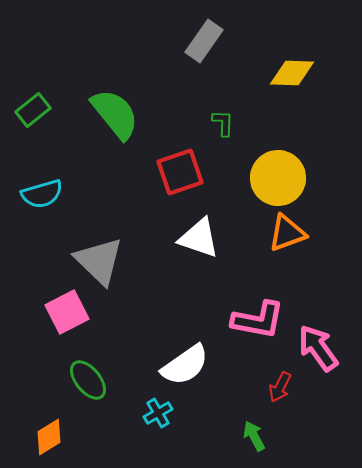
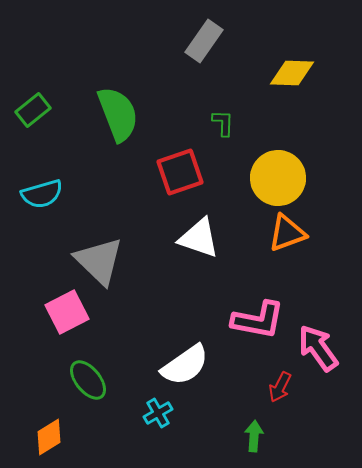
green semicircle: moved 3 px right; rotated 18 degrees clockwise
green arrow: rotated 32 degrees clockwise
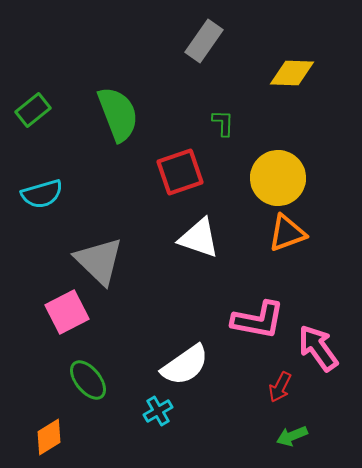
cyan cross: moved 2 px up
green arrow: moved 38 px right; rotated 116 degrees counterclockwise
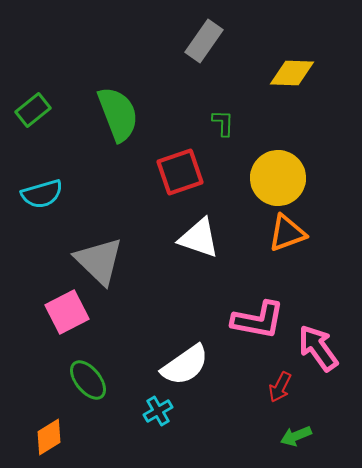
green arrow: moved 4 px right
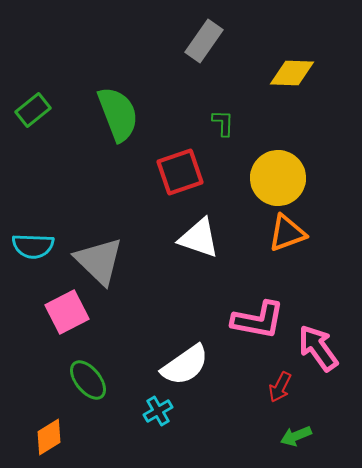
cyan semicircle: moved 9 px left, 52 px down; rotated 18 degrees clockwise
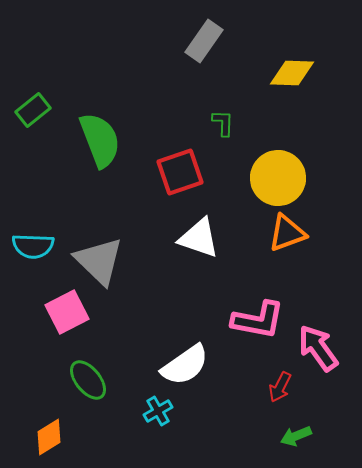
green semicircle: moved 18 px left, 26 px down
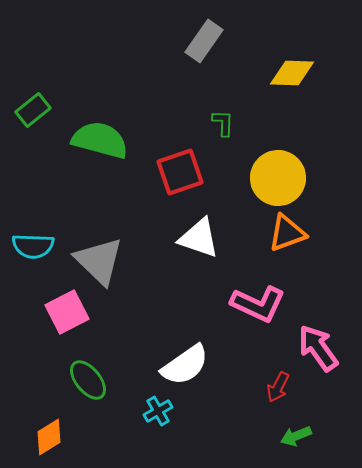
green semicircle: rotated 54 degrees counterclockwise
pink L-shape: moved 16 px up; rotated 14 degrees clockwise
red arrow: moved 2 px left
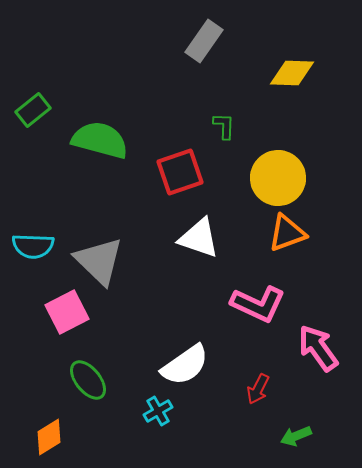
green L-shape: moved 1 px right, 3 px down
red arrow: moved 20 px left, 2 px down
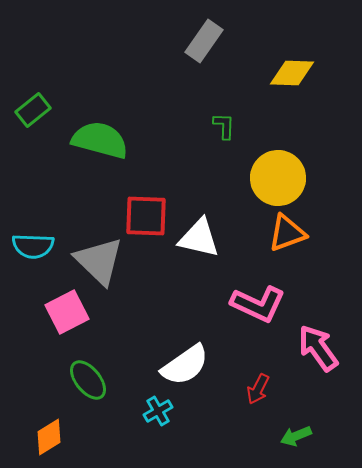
red square: moved 34 px left, 44 px down; rotated 21 degrees clockwise
white triangle: rotated 6 degrees counterclockwise
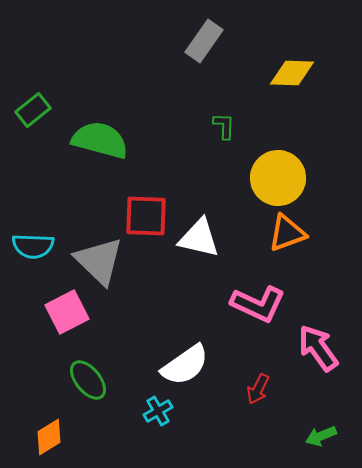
green arrow: moved 25 px right
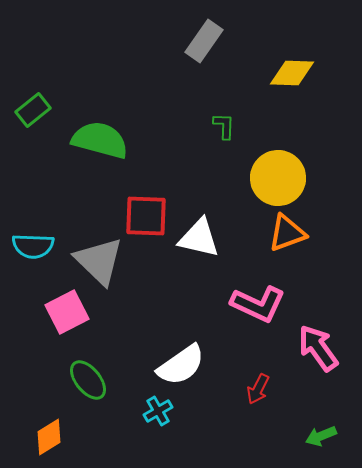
white semicircle: moved 4 px left
